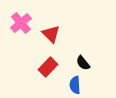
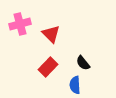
pink cross: moved 1 px left, 1 px down; rotated 25 degrees clockwise
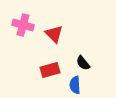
pink cross: moved 3 px right, 1 px down; rotated 30 degrees clockwise
red triangle: moved 3 px right
red rectangle: moved 2 px right, 3 px down; rotated 30 degrees clockwise
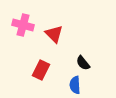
red rectangle: moved 9 px left; rotated 48 degrees counterclockwise
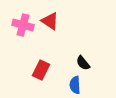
red triangle: moved 4 px left, 13 px up; rotated 12 degrees counterclockwise
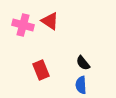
red rectangle: rotated 48 degrees counterclockwise
blue semicircle: moved 6 px right
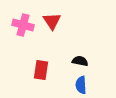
red triangle: moved 2 px right; rotated 24 degrees clockwise
black semicircle: moved 3 px left, 2 px up; rotated 140 degrees clockwise
red rectangle: rotated 30 degrees clockwise
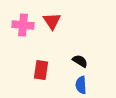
pink cross: rotated 10 degrees counterclockwise
black semicircle: rotated 21 degrees clockwise
